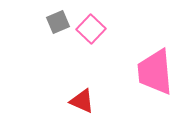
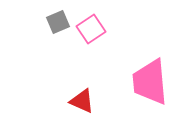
pink square: rotated 12 degrees clockwise
pink trapezoid: moved 5 px left, 10 px down
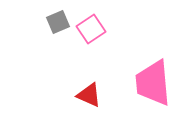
pink trapezoid: moved 3 px right, 1 px down
red triangle: moved 7 px right, 6 px up
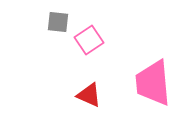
gray square: rotated 30 degrees clockwise
pink square: moved 2 px left, 11 px down
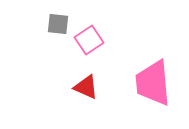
gray square: moved 2 px down
red triangle: moved 3 px left, 8 px up
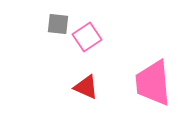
pink square: moved 2 px left, 3 px up
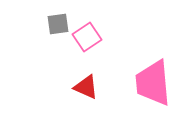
gray square: rotated 15 degrees counterclockwise
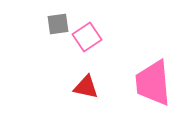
red triangle: rotated 12 degrees counterclockwise
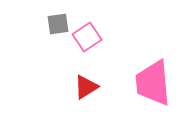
red triangle: rotated 44 degrees counterclockwise
